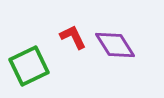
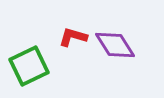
red L-shape: rotated 48 degrees counterclockwise
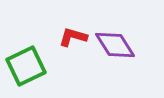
green square: moved 3 px left
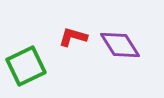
purple diamond: moved 5 px right
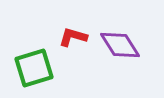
green square: moved 8 px right, 2 px down; rotated 9 degrees clockwise
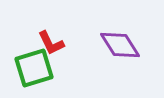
red L-shape: moved 22 px left, 6 px down; rotated 132 degrees counterclockwise
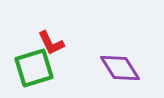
purple diamond: moved 23 px down
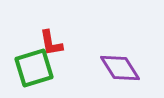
red L-shape: rotated 16 degrees clockwise
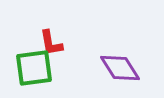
green square: rotated 9 degrees clockwise
